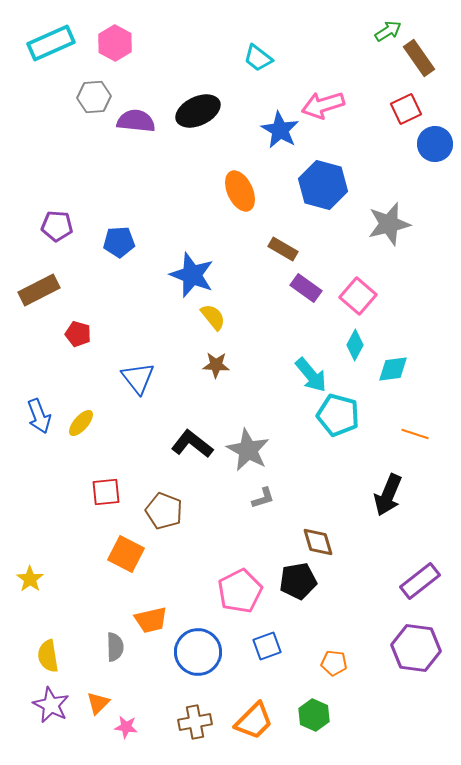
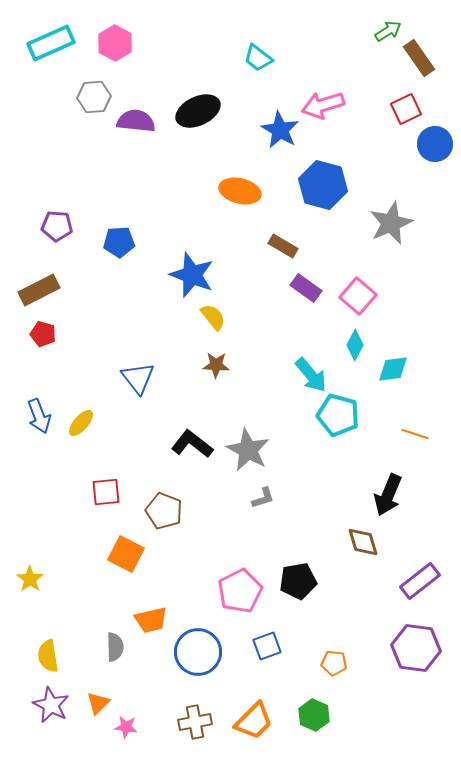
orange ellipse at (240, 191): rotated 51 degrees counterclockwise
gray star at (389, 224): moved 2 px right, 1 px up; rotated 9 degrees counterclockwise
brown rectangle at (283, 249): moved 3 px up
red pentagon at (78, 334): moved 35 px left
brown diamond at (318, 542): moved 45 px right
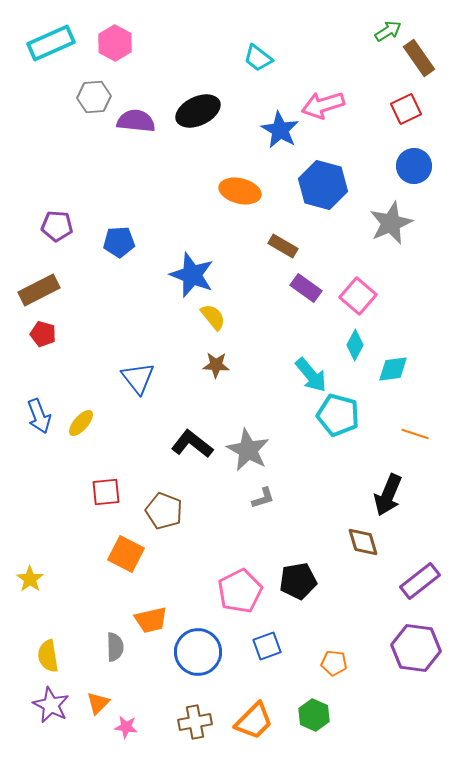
blue circle at (435, 144): moved 21 px left, 22 px down
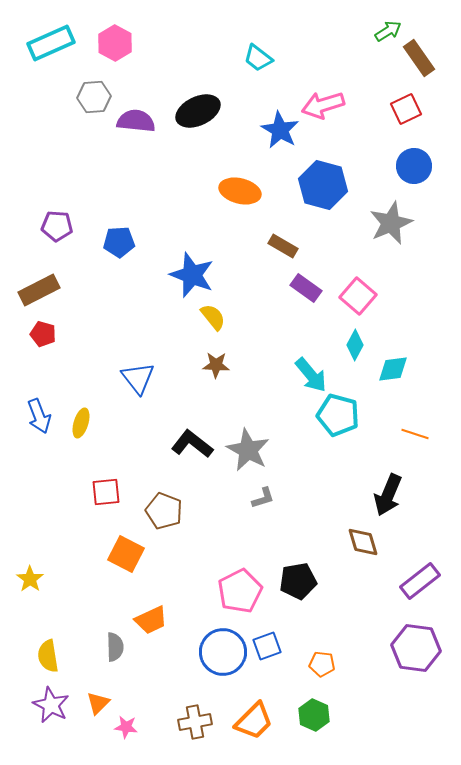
yellow ellipse at (81, 423): rotated 24 degrees counterclockwise
orange trapezoid at (151, 620): rotated 12 degrees counterclockwise
blue circle at (198, 652): moved 25 px right
orange pentagon at (334, 663): moved 12 px left, 1 px down
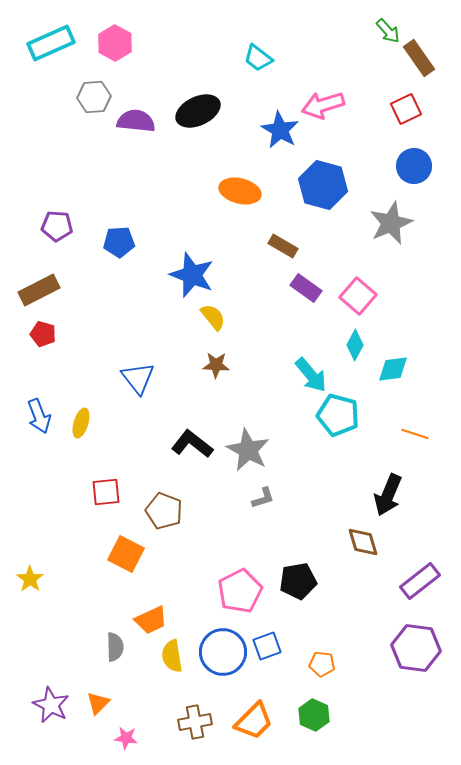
green arrow at (388, 31): rotated 80 degrees clockwise
yellow semicircle at (48, 656): moved 124 px right
pink star at (126, 727): moved 11 px down
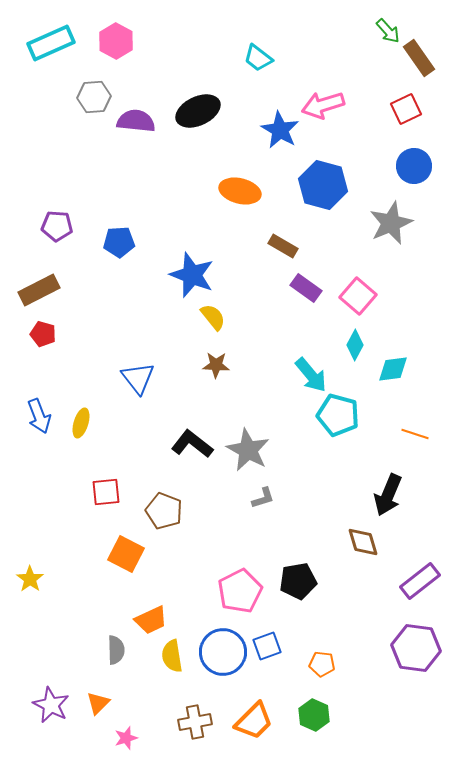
pink hexagon at (115, 43): moved 1 px right, 2 px up
gray semicircle at (115, 647): moved 1 px right, 3 px down
pink star at (126, 738): rotated 25 degrees counterclockwise
